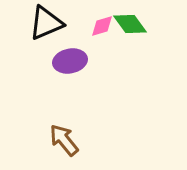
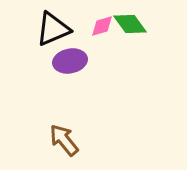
black triangle: moved 7 px right, 6 px down
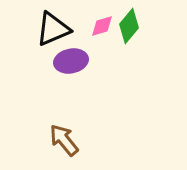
green diamond: moved 1 px left, 2 px down; rotated 76 degrees clockwise
purple ellipse: moved 1 px right
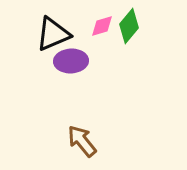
black triangle: moved 5 px down
purple ellipse: rotated 8 degrees clockwise
brown arrow: moved 18 px right, 1 px down
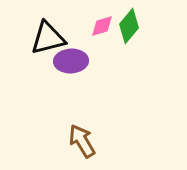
black triangle: moved 5 px left, 4 px down; rotated 9 degrees clockwise
brown arrow: rotated 8 degrees clockwise
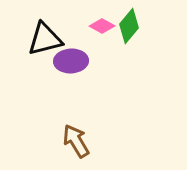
pink diamond: rotated 45 degrees clockwise
black triangle: moved 3 px left, 1 px down
brown arrow: moved 6 px left
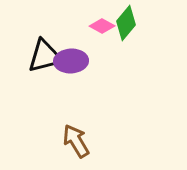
green diamond: moved 3 px left, 3 px up
black triangle: moved 17 px down
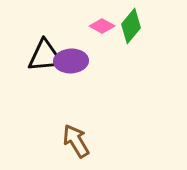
green diamond: moved 5 px right, 3 px down
black triangle: rotated 9 degrees clockwise
